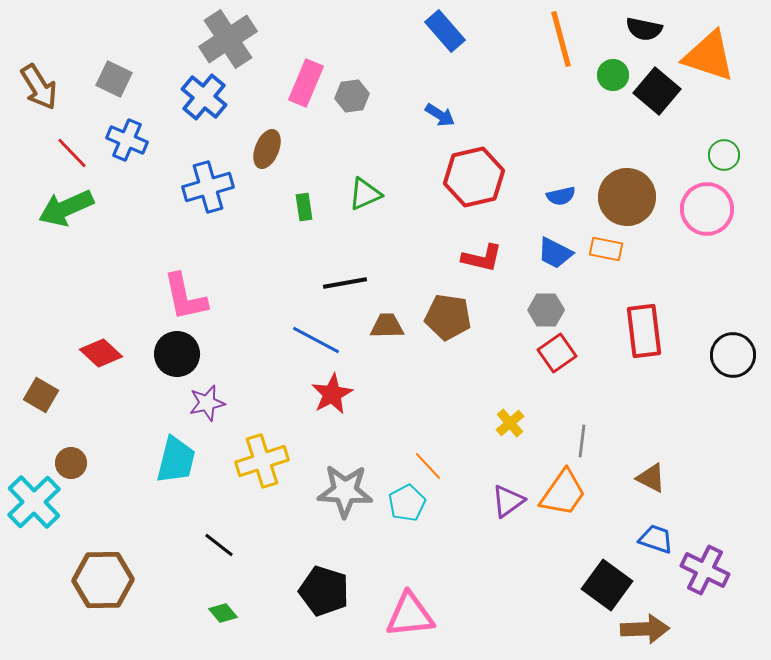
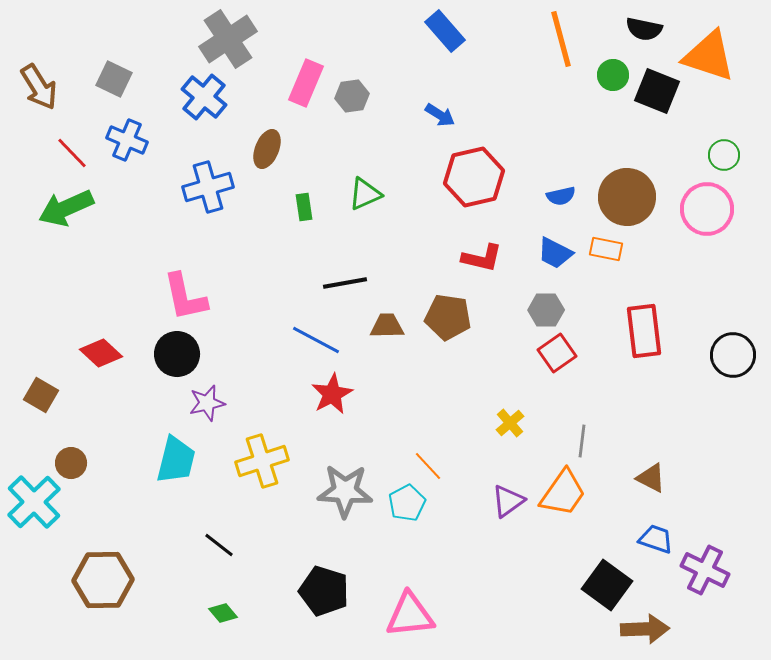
black square at (657, 91): rotated 18 degrees counterclockwise
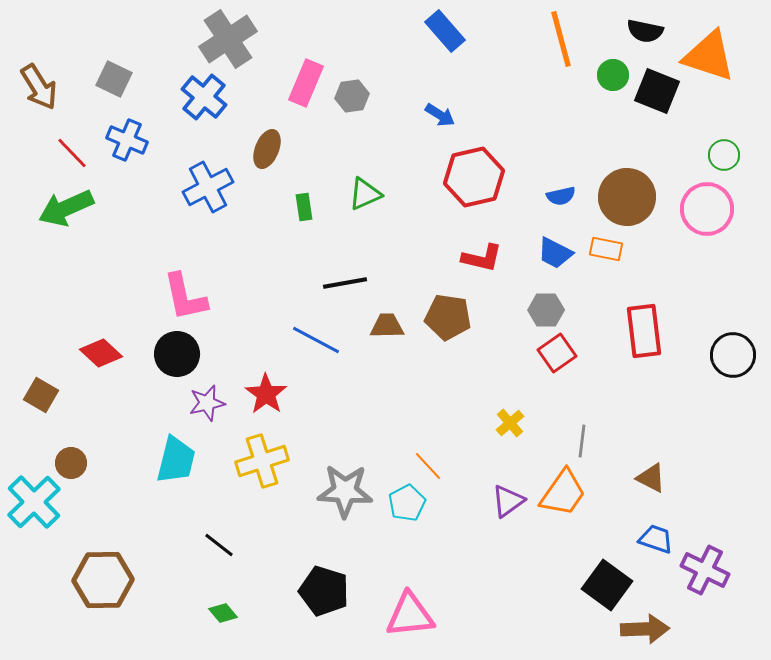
black semicircle at (644, 29): moved 1 px right, 2 px down
blue cross at (208, 187): rotated 12 degrees counterclockwise
red star at (332, 394): moved 66 px left; rotated 9 degrees counterclockwise
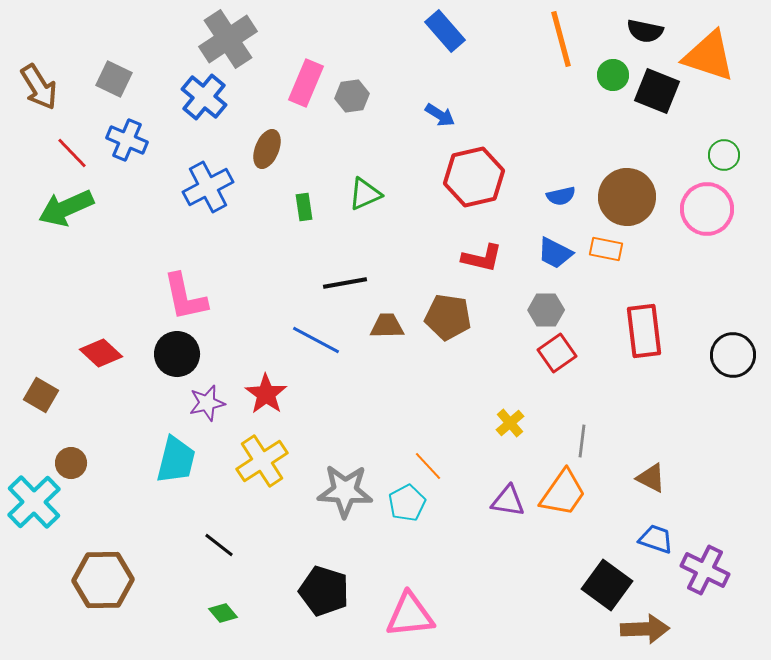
yellow cross at (262, 461): rotated 15 degrees counterclockwise
purple triangle at (508, 501): rotated 45 degrees clockwise
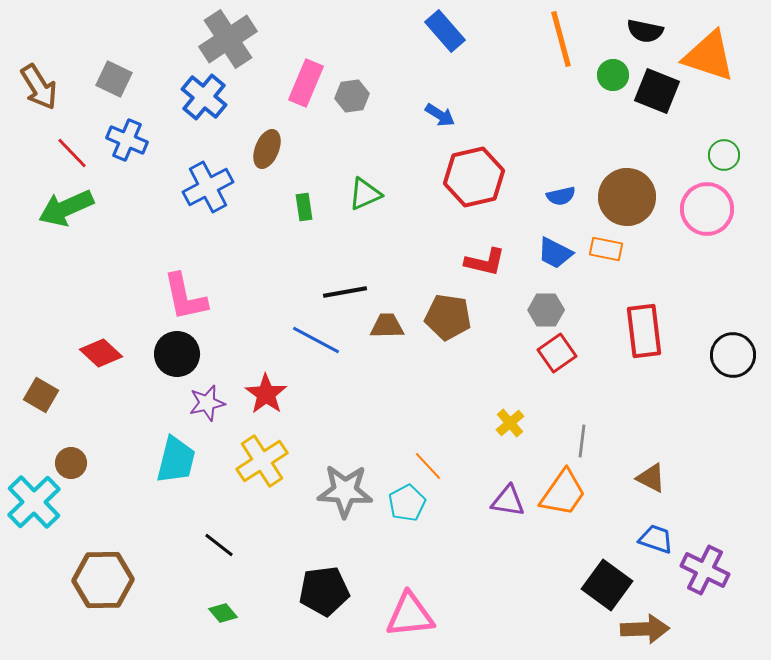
red L-shape at (482, 258): moved 3 px right, 4 px down
black line at (345, 283): moved 9 px down
black pentagon at (324, 591): rotated 24 degrees counterclockwise
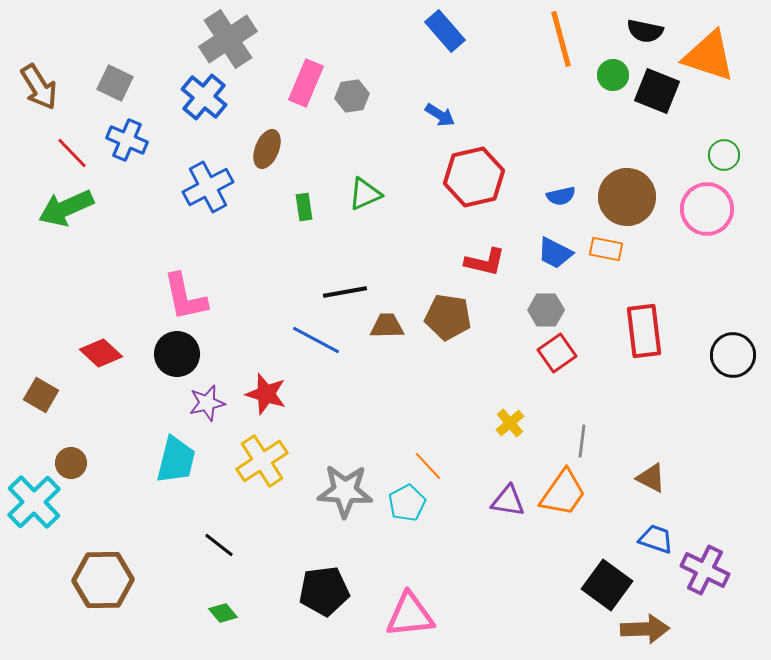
gray square at (114, 79): moved 1 px right, 4 px down
red star at (266, 394): rotated 18 degrees counterclockwise
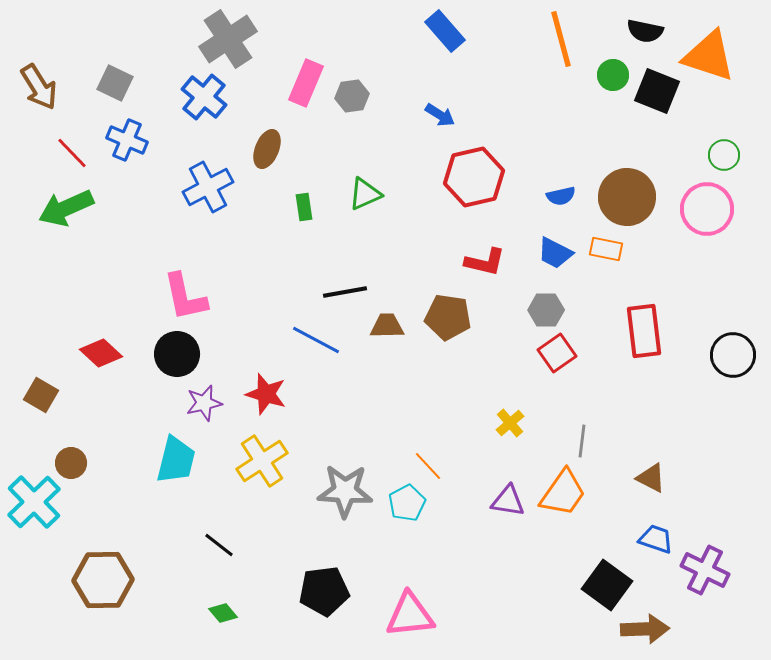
purple star at (207, 403): moved 3 px left
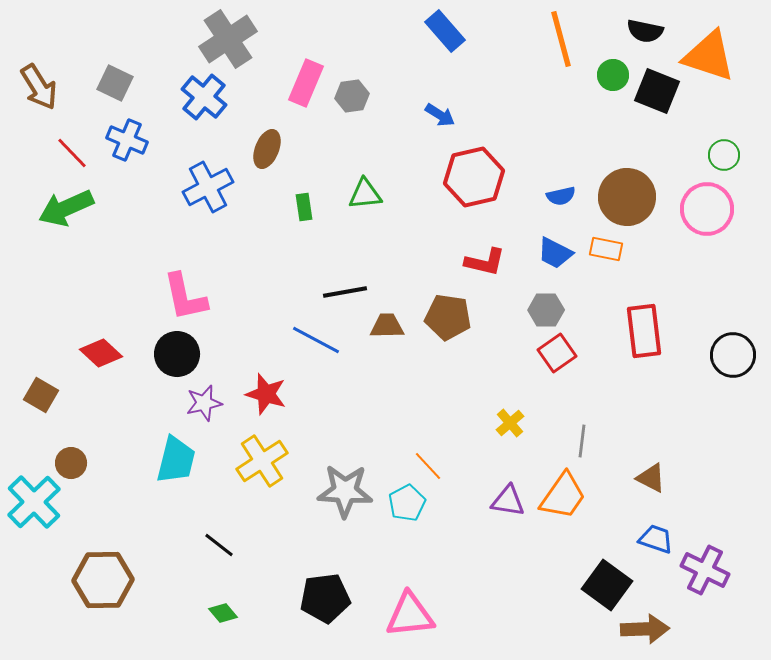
green triangle at (365, 194): rotated 18 degrees clockwise
orange trapezoid at (563, 493): moved 3 px down
black pentagon at (324, 591): moved 1 px right, 7 px down
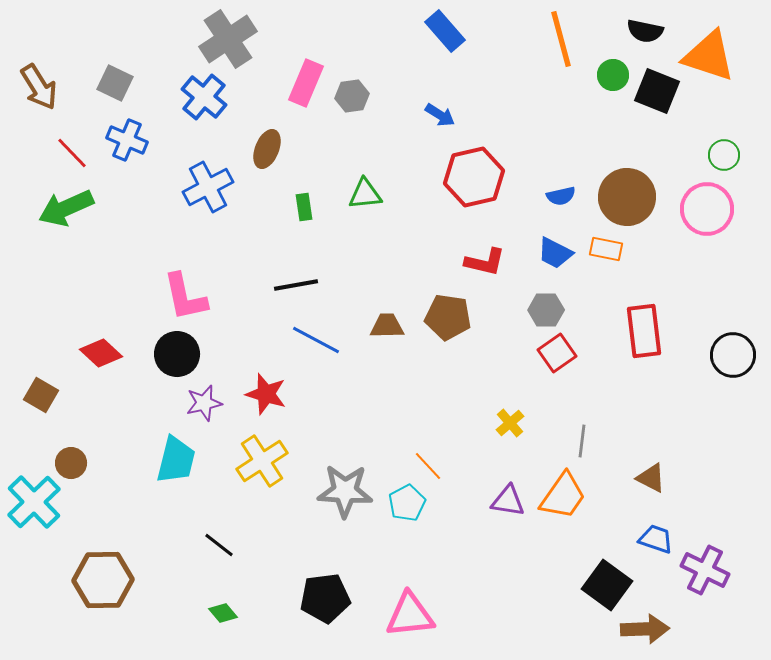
black line at (345, 292): moved 49 px left, 7 px up
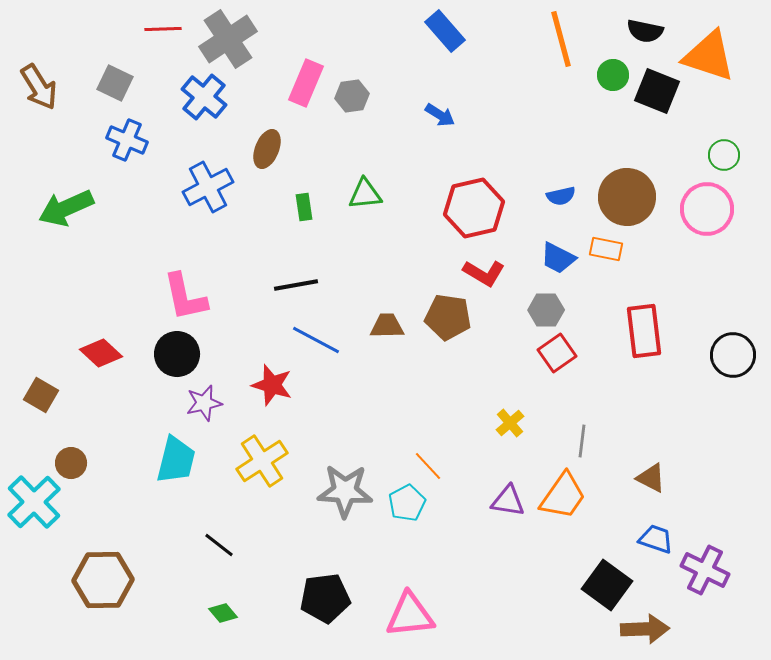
red line at (72, 153): moved 91 px right, 124 px up; rotated 48 degrees counterclockwise
red hexagon at (474, 177): moved 31 px down
blue trapezoid at (555, 253): moved 3 px right, 5 px down
red L-shape at (485, 262): moved 1 px left, 11 px down; rotated 18 degrees clockwise
red star at (266, 394): moved 6 px right, 9 px up
